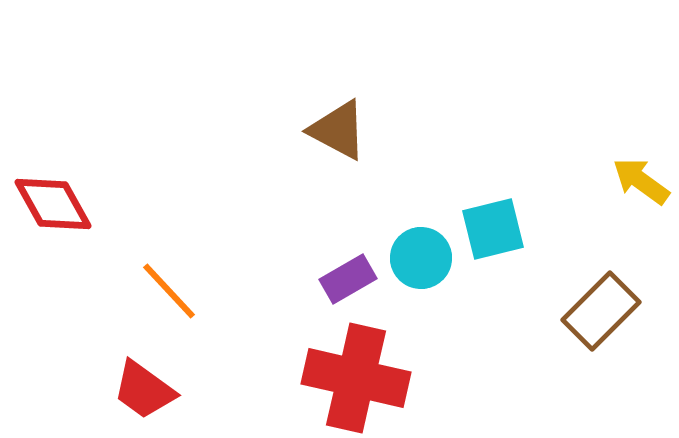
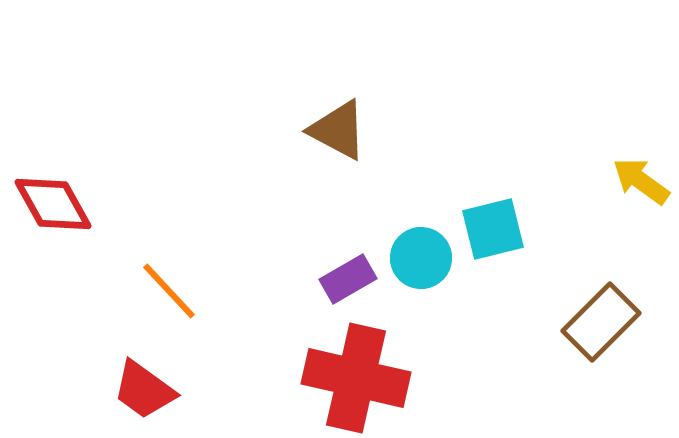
brown rectangle: moved 11 px down
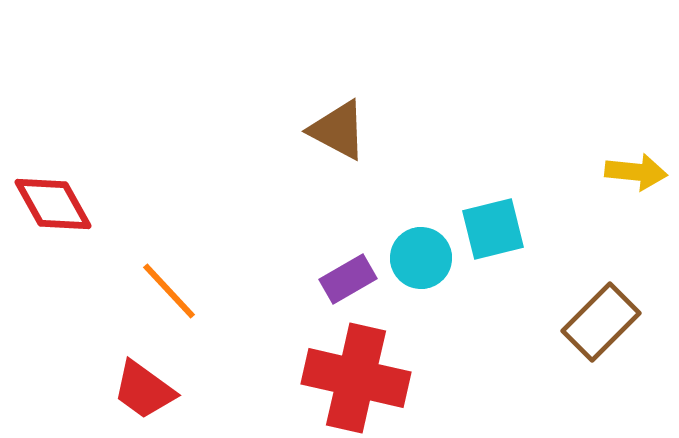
yellow arrow: moved 5 px left, 9 px up; rotated 150 degrees clockwise
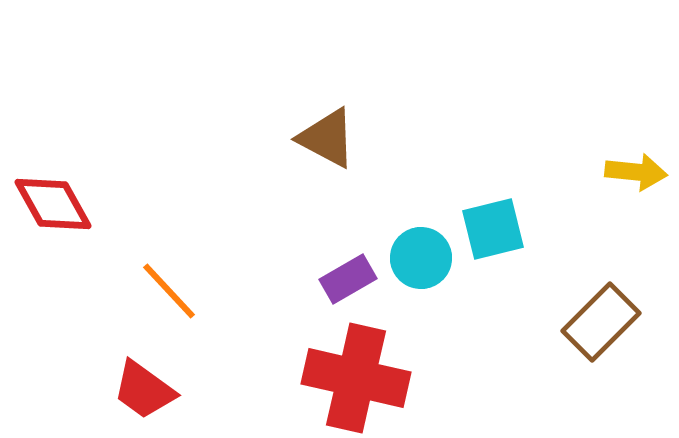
brown triangle: moved 11 px left, 8 px down
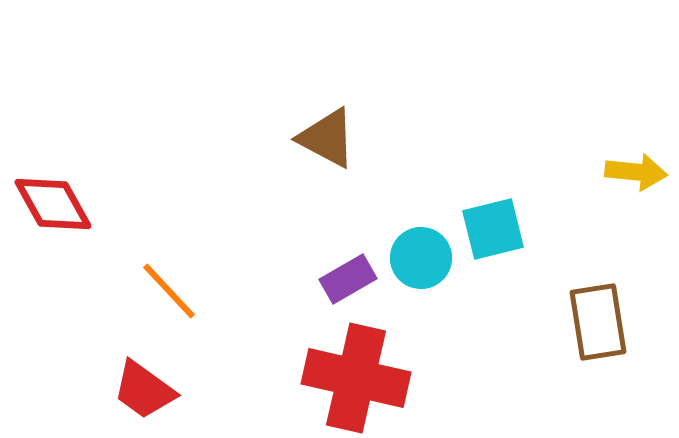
brown rectangle: moved 3 px left; rotated 54 degrees counterclockwise
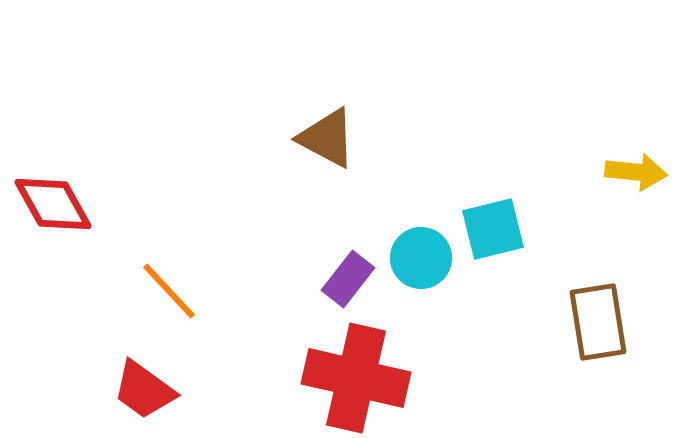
purple rectangle: rotated 22 degrees counterclockwise
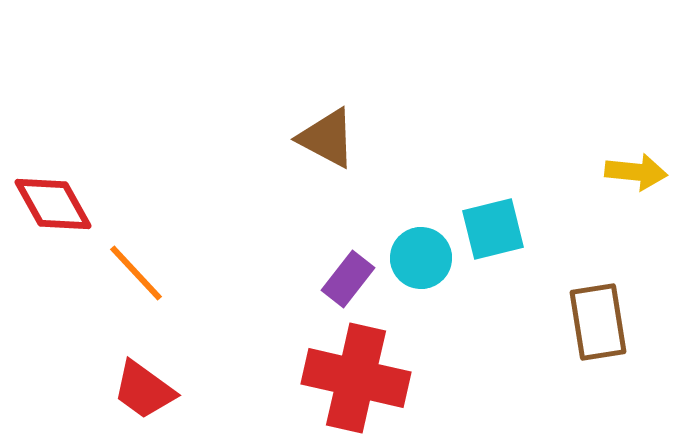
orange line: moved 33 px left, 18 px up
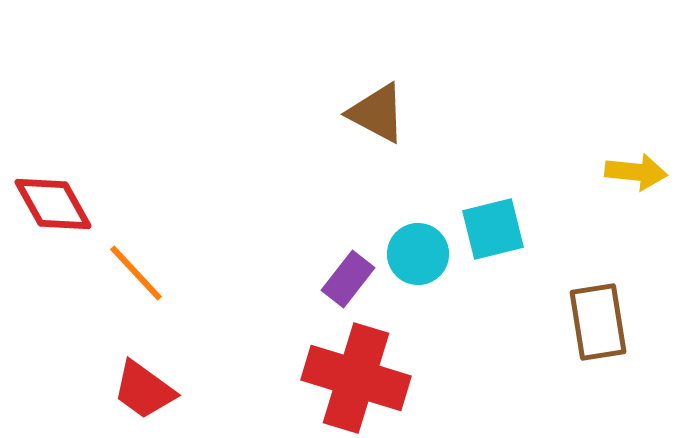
brown triangle: moved 50 px right, 25 px up
cyan circle: moved 3 px left, 4 px up
red cross: rotated 4 degrees clockwise
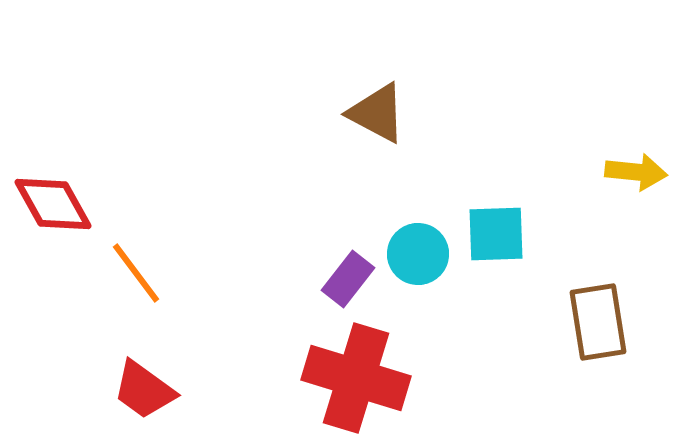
cyan square: moved 3 px right, 5 px down; rotated 12 degrees clockwise
orange line: rotated 6 degrees clockwise
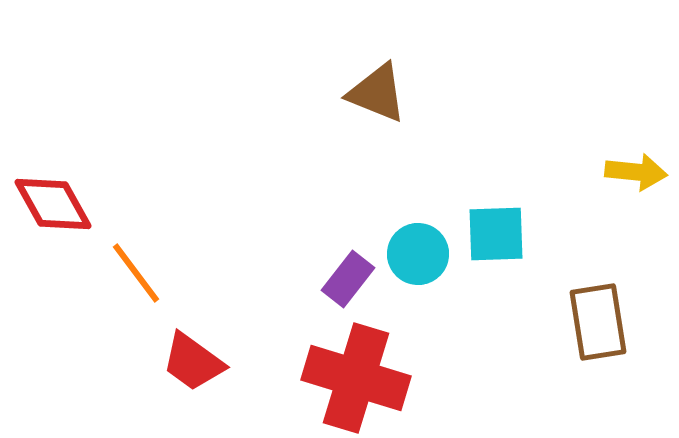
brown triangle: moved 20 px up; rotated 6 degrees counterclockwise
red trapezoid: moved 49 px right, 28 px up
